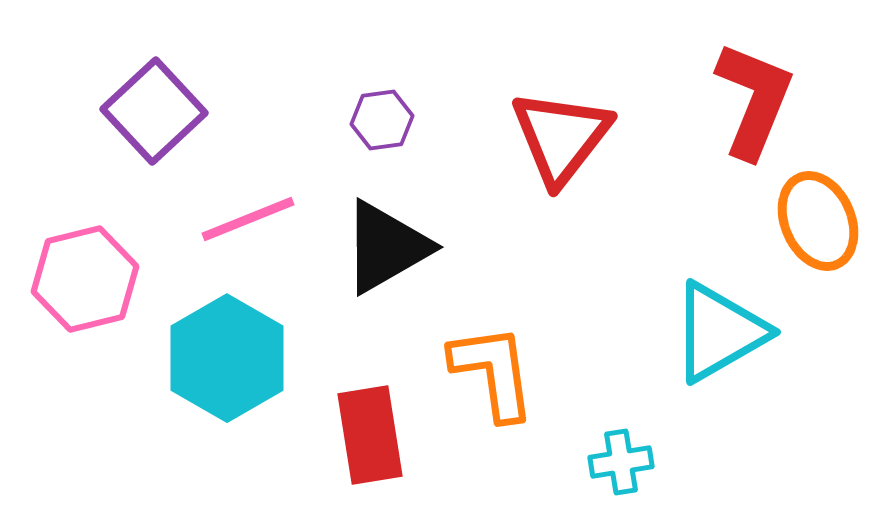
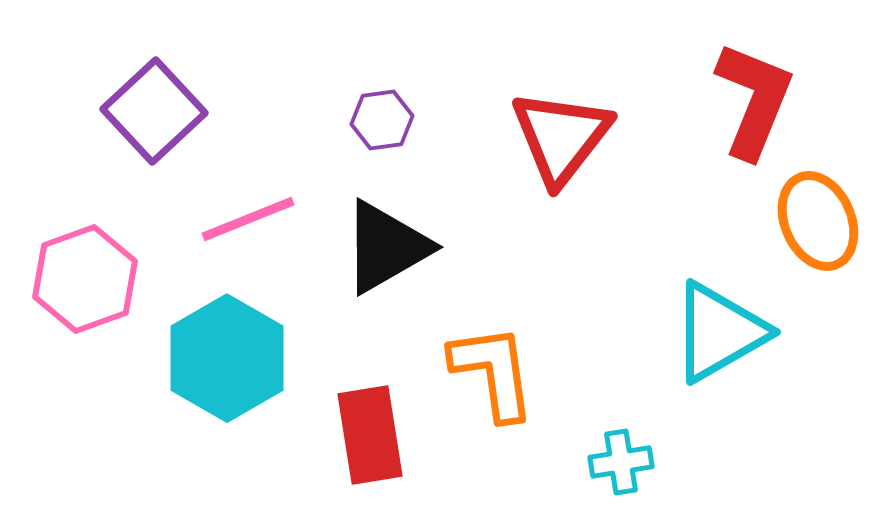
pink hexagon: rotated 6 degrees counterclockwise
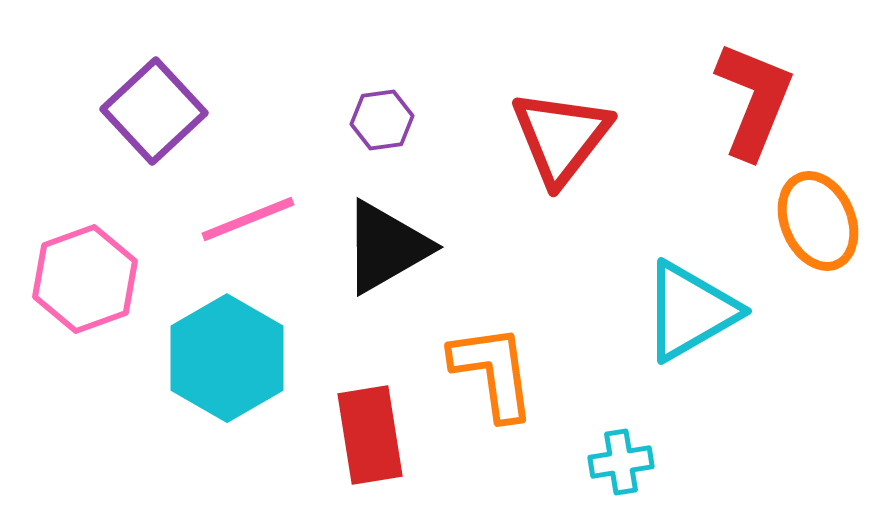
cyan triangle: moved 29 px left, 21 px up
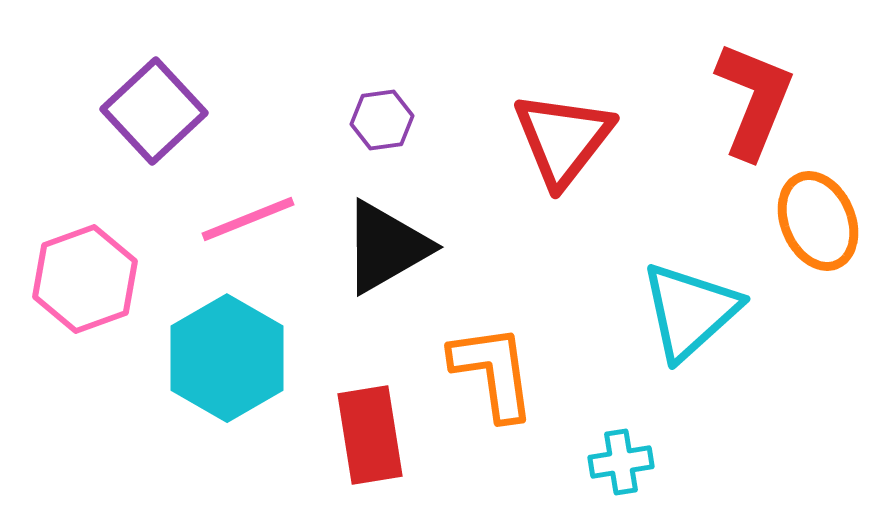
red triangle: moved 2 px right, 2 px down
cyan triangle: rotated 12 degrees counterclockwise
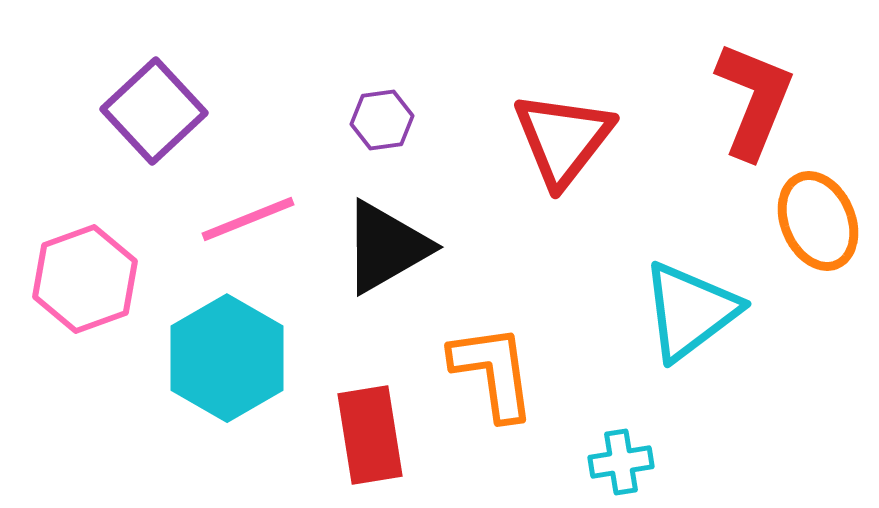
cyan triangle: rotated 5 degrees clockwise
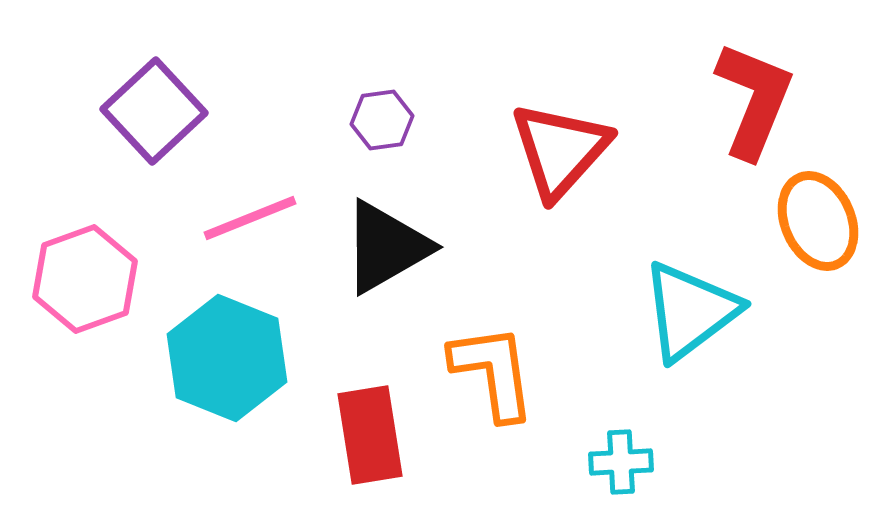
red triangle: moved 3 px left, 11 px down; rotated 4 degrees clockwise
pink line: moved 2 px right, 1 px up
cyan hexagon: rotated 8 degrees counterclockwise
cyan cross: rotated 6 degrees clockwise
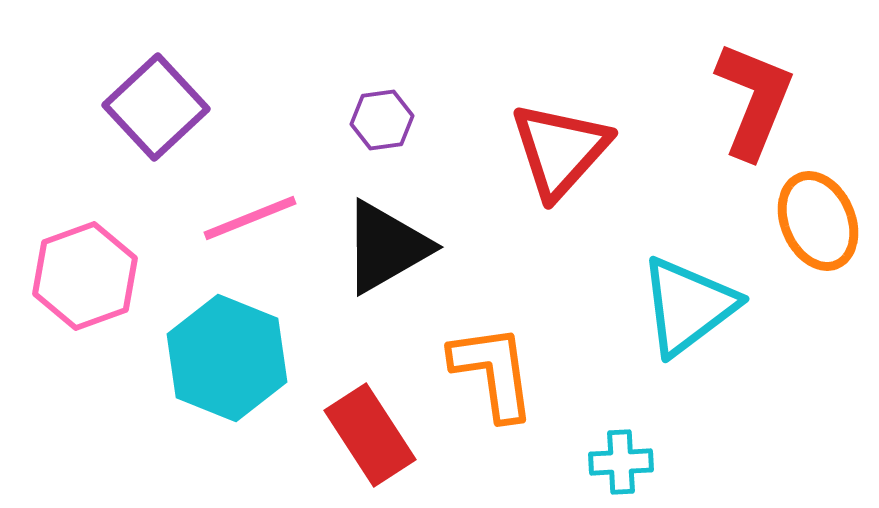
purple square: moved 2 px right, 4 px up
pink hexagon: moved 3 px up
cyan triangle: moved 2 px left, 5 px up
red rectangle: rotated 24 degrees counterclockwise
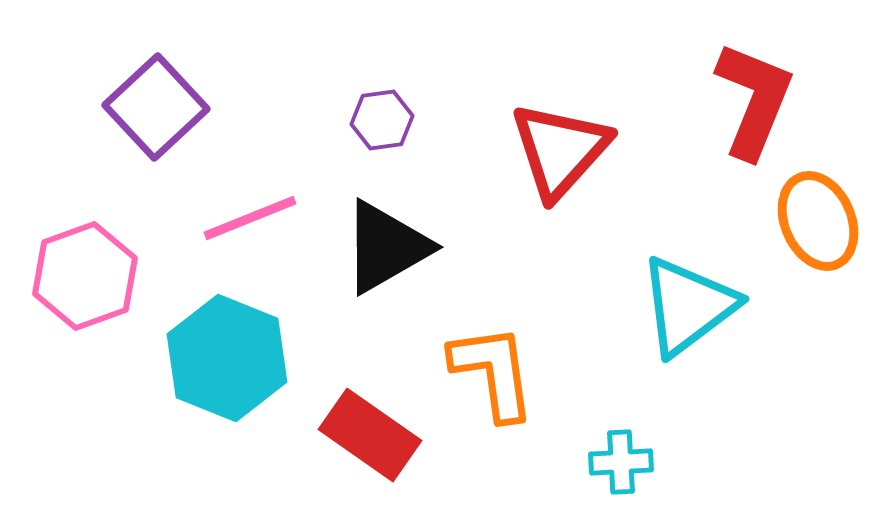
red rectangle: rotated 22 degrees counterclockwise
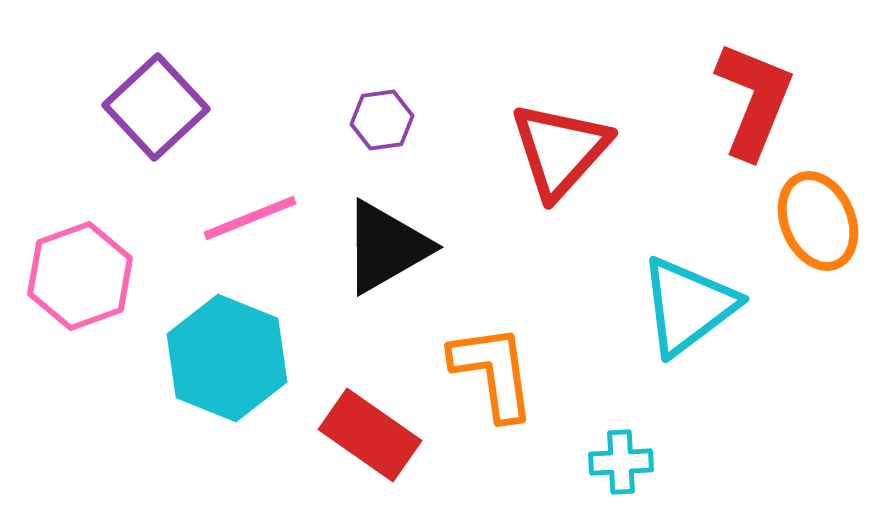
pink hexagon: moved 5 px left
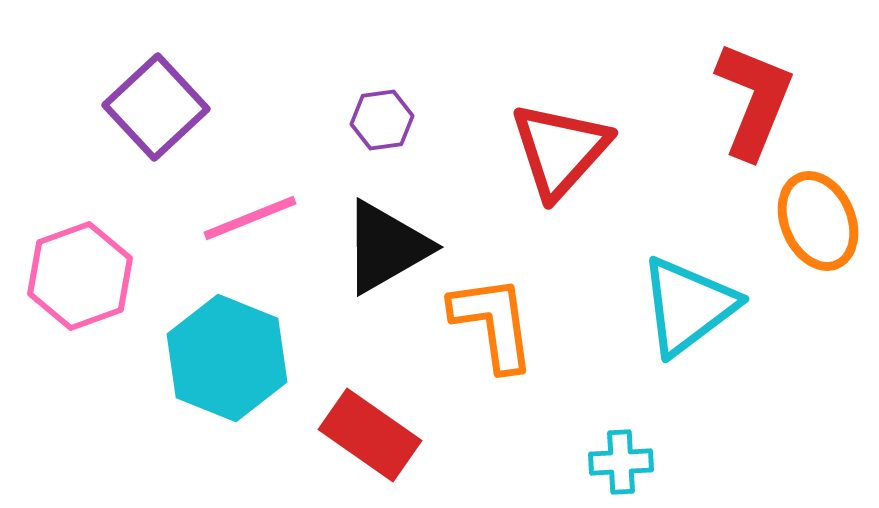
orange L-shape: moved 49 px up
